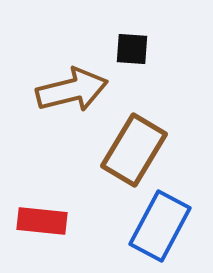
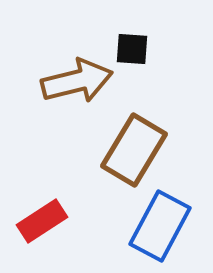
brown arrow: moved 5 px right, 9 px up
red rectangle: rotated 39 degrees counterclockwise
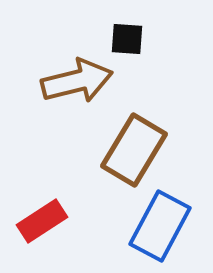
black square: moved 5 px left, 10 px up
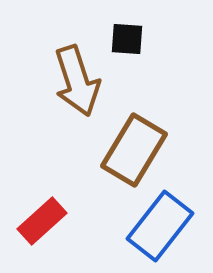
brown arrow: rotated 86 degrees clockwise
red rectangle: rotated 9 degrees counterclockwise
blue rectangle: rotated 10 degrees clockwise
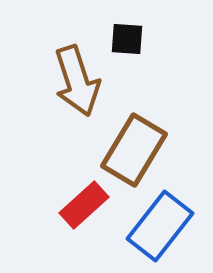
red rectangle: moved 42 px right, 16 px up
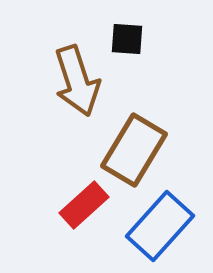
blue rectangle: rotated 4 degrees clockwise
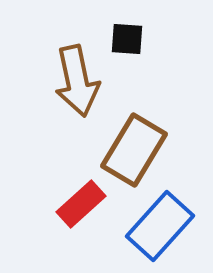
brown arrow: rotated 6 degrees clockwise
red rectangle: moved 3 px left, 1 px up
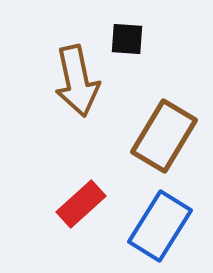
brown rectangle: moved 30 px right, 14 px up
blue rectangle: rotated 10 degrees counterclockwise
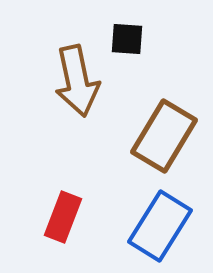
red rectangle: moved 18 px left, 13 px down; rotated 27 degrees counterclockwise
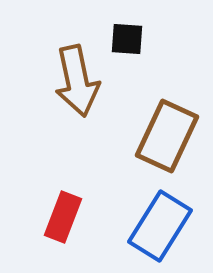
brown rectangle: moved 3 px right; rotated 6 degrees counterclockwise
